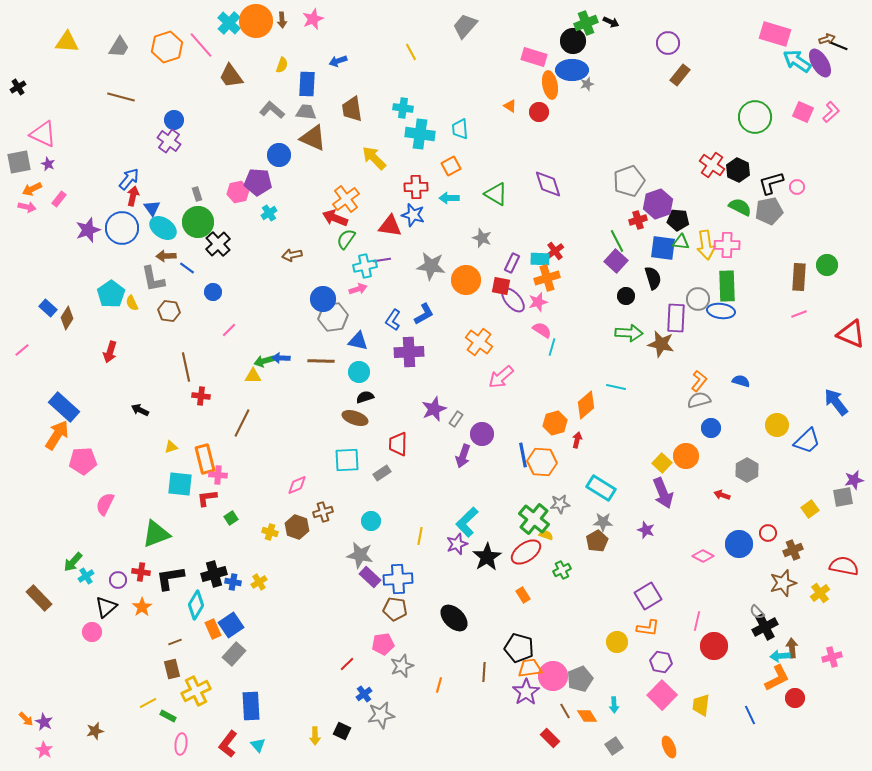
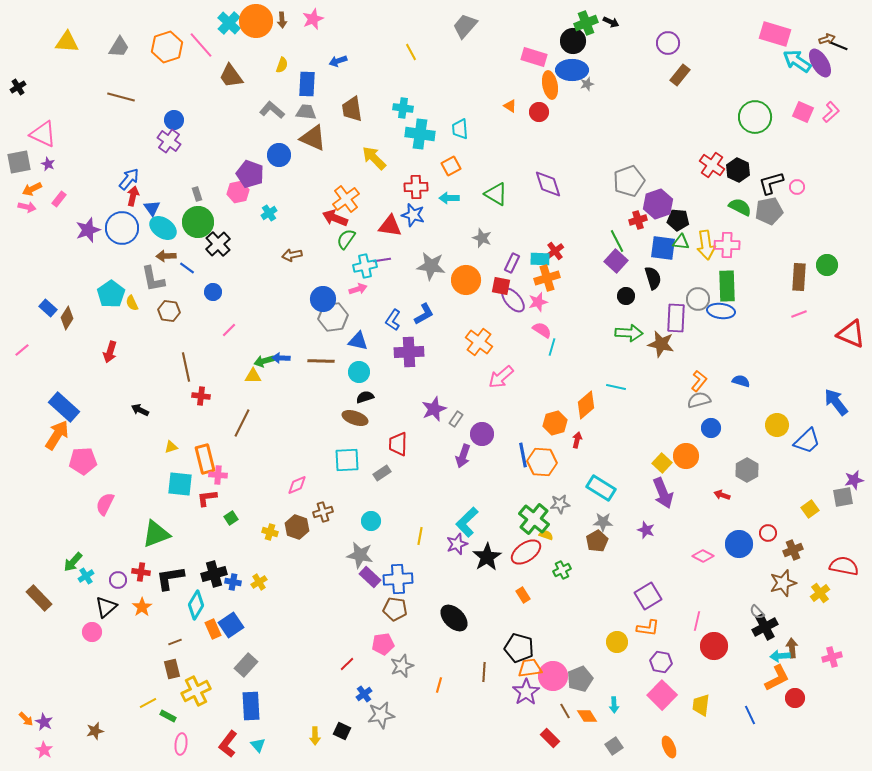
purple pentagon at (258, 182): moved 8 px left, 8 px up; rotated 16 degrees clockwise
gray rectangle at (234, 654): moved 12 px right, 11 px down
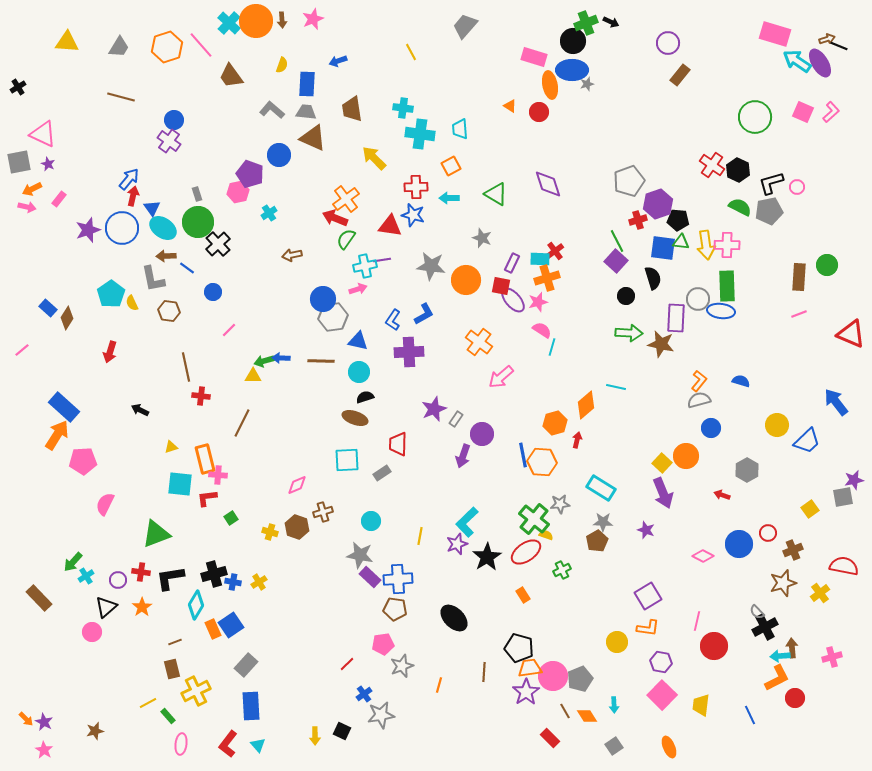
green rectangle at (168, 716): rotated 21 degrees clockwise
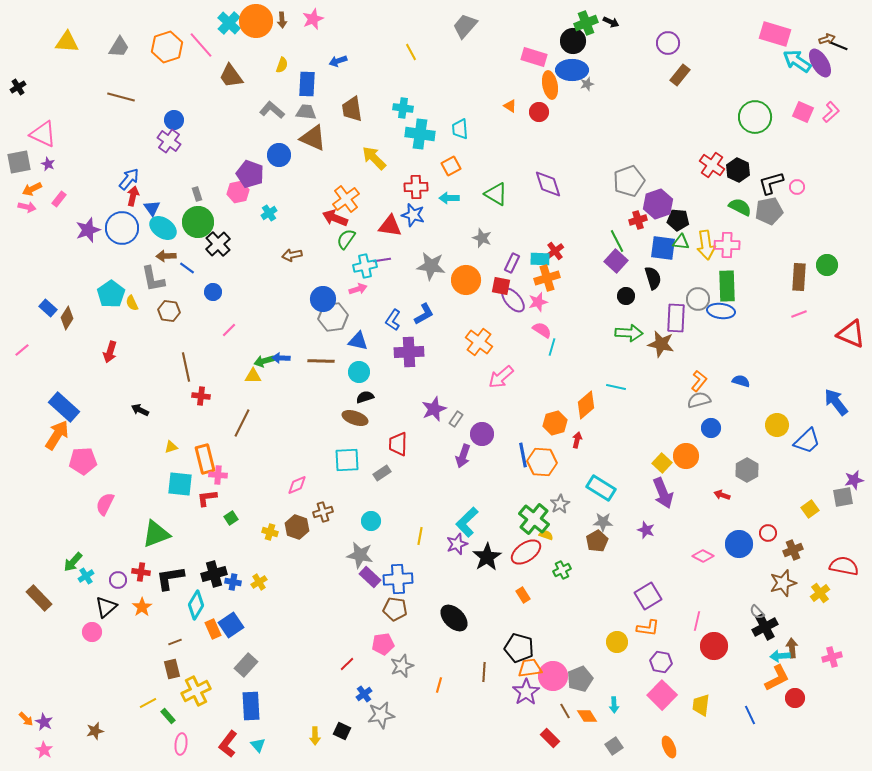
gray star at (560, 504): rotated 24 degrees counterclockwise
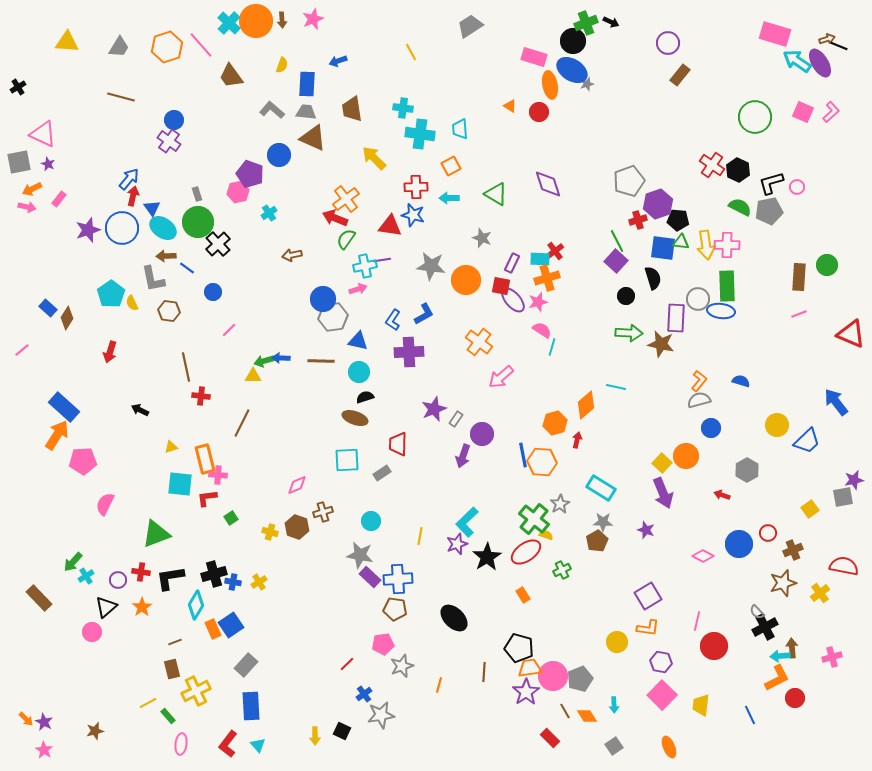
gray trapezoid at (465, 26): moved 5 px right; rotated 16 degrees clockwise
blue ellipse at (572, 70): rotated 32 degrees clockwise
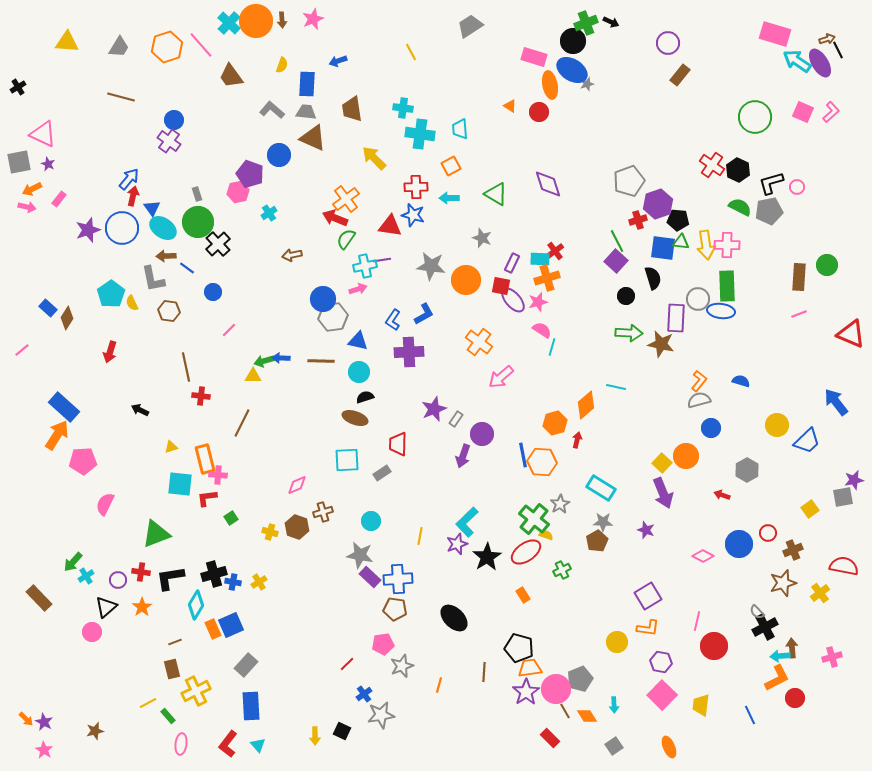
black line at (839, 46): moved 1 px left, 4 px down; rotated 42 degrees clockwise
blue square at (231, 625): rotated 10 degrees clockwise
pink circle at (553, 676): moved 3 px right, 13 px down
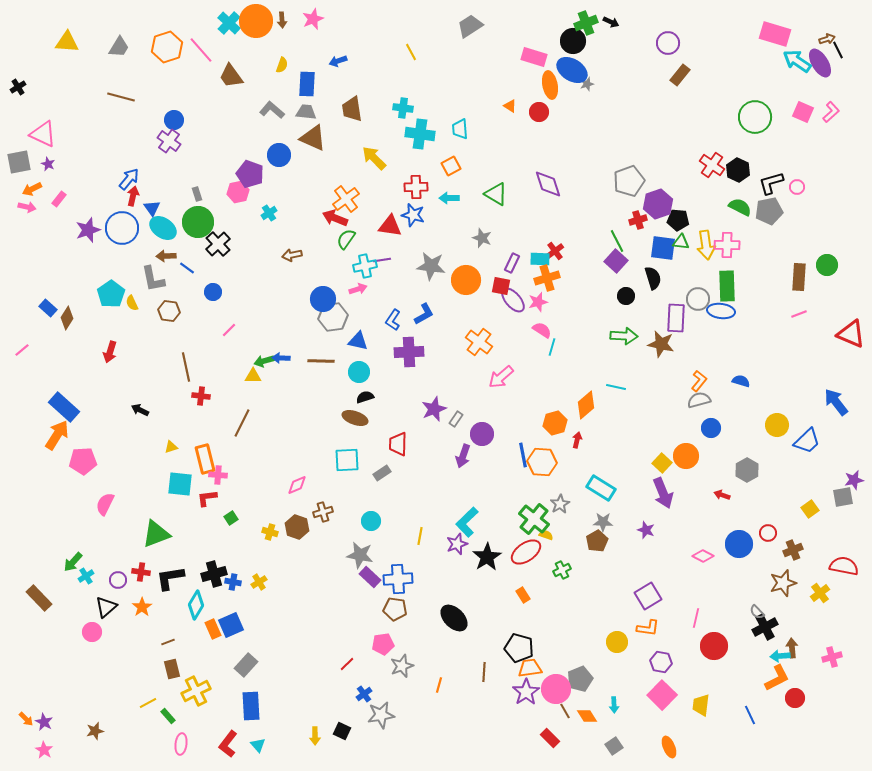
pink line at (201, 45): moved 5 px down
green arrow at (629, 333): moved 5 px left, 3 px down
pink line at (697, 621): moved 1 px left, 3 px up
brown line at (175, 642): moved 7 px left
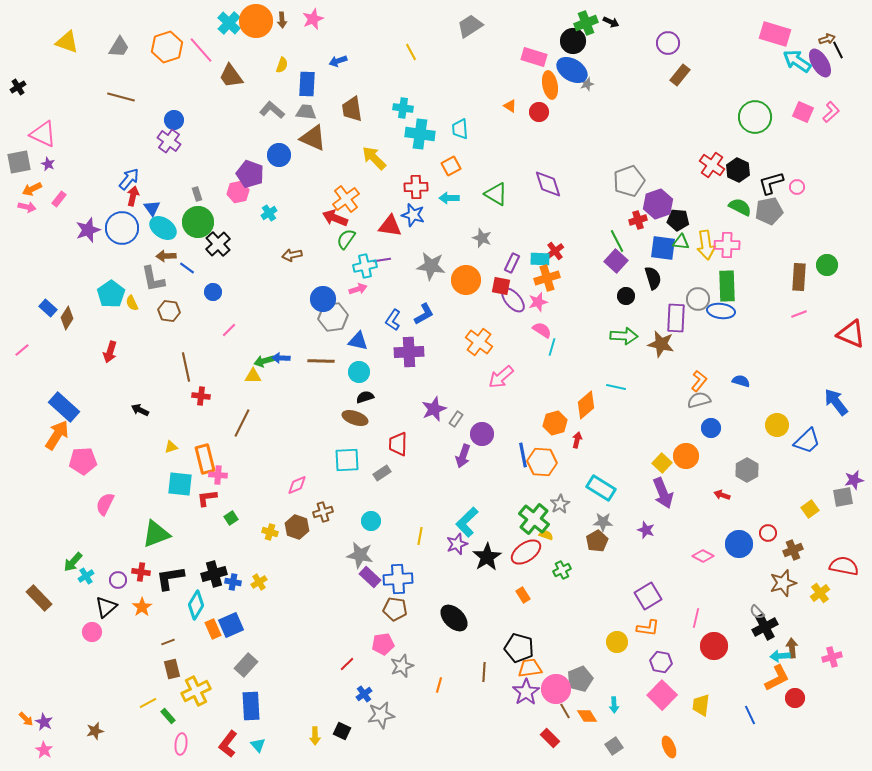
yellow triangle at (67, 42): rotated 15 degrees clockwise
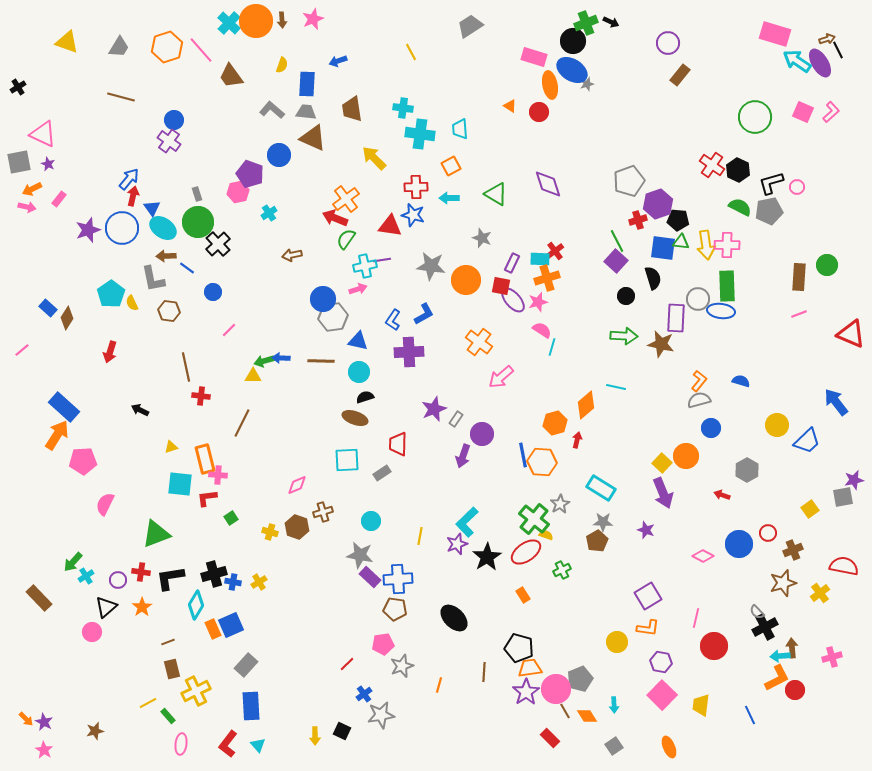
red circle at (795, 698): moved 8 px up
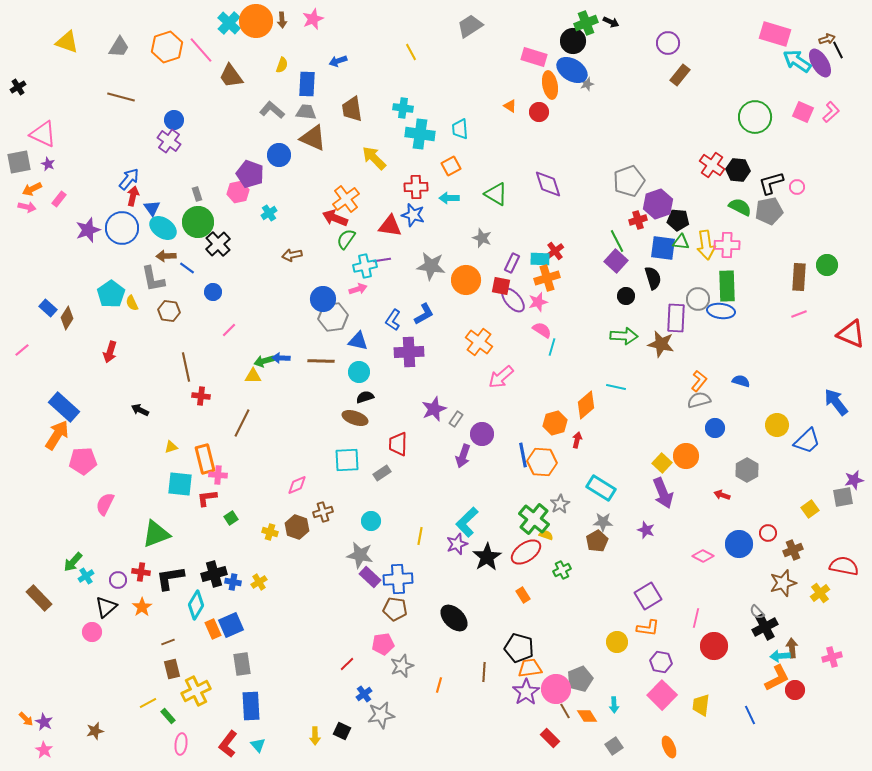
black hexagon at (738, 170): rotated 20 degrees counterclockwise
blue circle at (711, 428): moved 4 px right
gray rectangle at (246, 665): moved 4 px left, 1 px up; rotated 50 degrees counterclockwise
